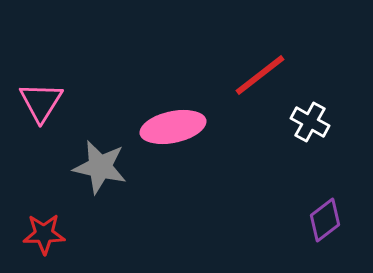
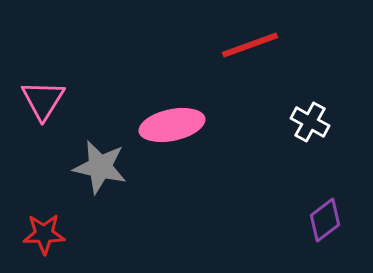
red line: moved 10 px left, 30 px up; rotated 18 degrees clockwise
pink triangle: moved 2 px right, 2 px up
pink ellipse: moved 1 px left, 2 px up
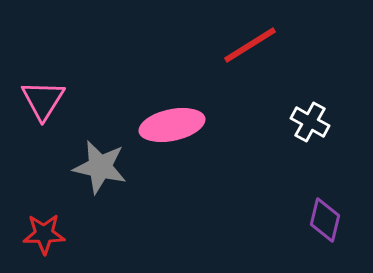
red line: rotated 12 degrees counterclockwise
purple diamond: rotated 39 degrees counterclockwise
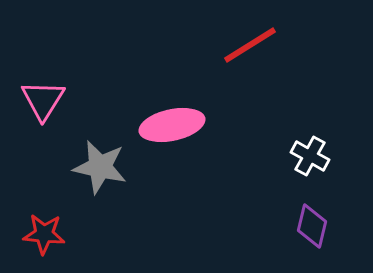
white cross: moved 34 px down
purple diamond: moved 13 px left, 6 px down
red star: rotated 6 degrees clockwise
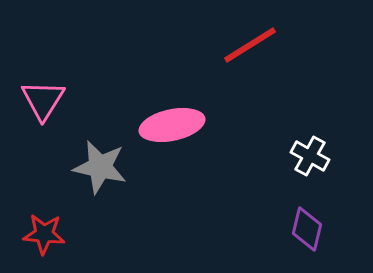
purple diamond: moved 5 px left, 3 px down
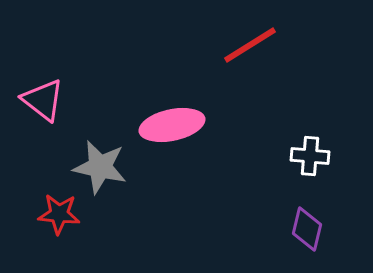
pink triangle: rotated 24 degrees counterclockwise
white cross: rotated 24 degrees counterclockwise
red star: moved 15 px right, 20 px up
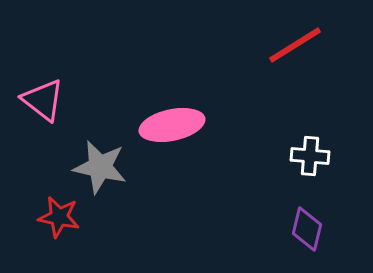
red line: moved 45 px right
red star: moved 3 px down; rotated 6 degrees clockwise
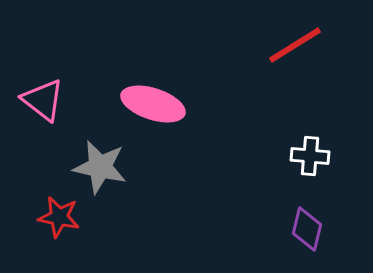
pink ellipse: moved 19 px left, 21 px up; rotated 30 degrees clockwise
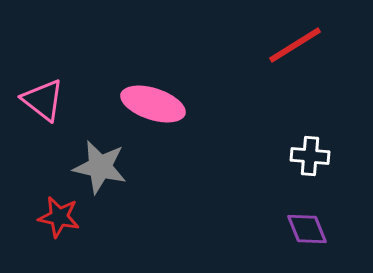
purple diamond: rotated 36 degrees counterclockwise
